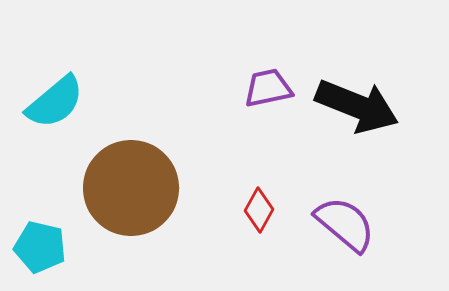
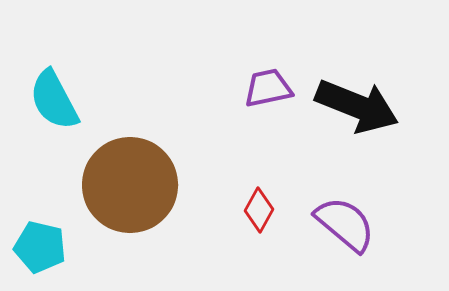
cyan semicircle: moved 1 px left, 2 px up; rotated 102 degrees clockwise
brown circle: moved 1 px left, 3 px up
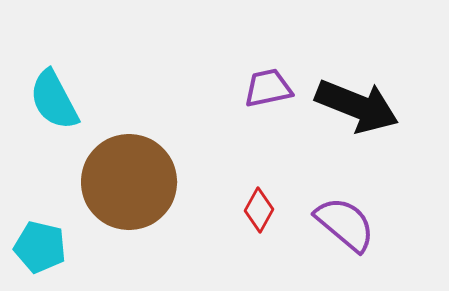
brown circle: moved 1 px left, 3 px up
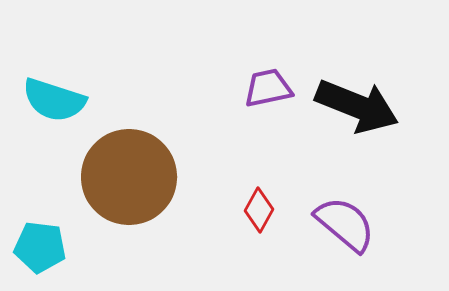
cyan semicircle: rotated 44 degrees counterclockwise
brown circle: moved 5 px up
cyan pentagon: rotated 6 degrees counterclockwise
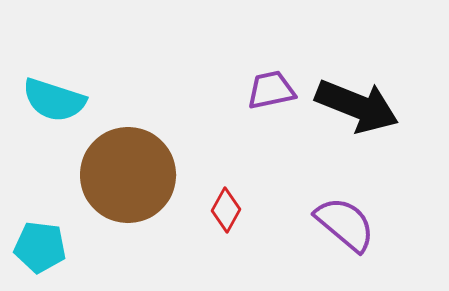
purple trapezoid: moved 3 px right, 2 px down
brown circle: moved 1 px left, 2 px up
red diamond: moved 33 px left
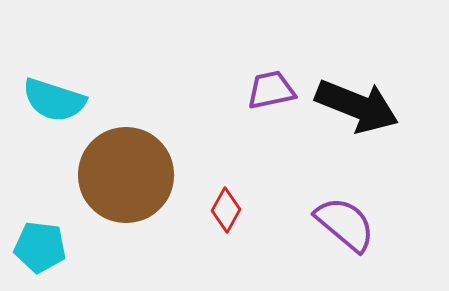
brown circle: moved 2 px left
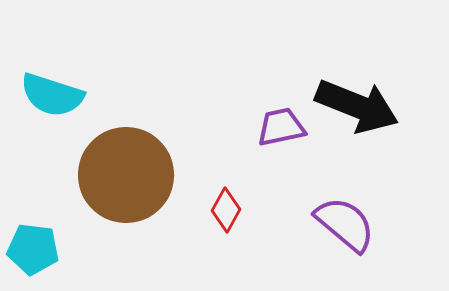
purple trapezoid: moved 10 px right, 37 px down
cyan semicircle: moved 2 px left, 5 px up
cyan pentagon: moved 7 px left, 2 px down
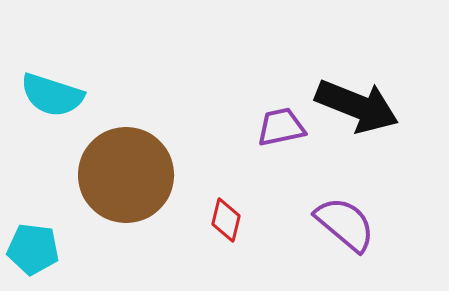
red diamond: moved 10 px down; rotated 15 degrees counterclockwise
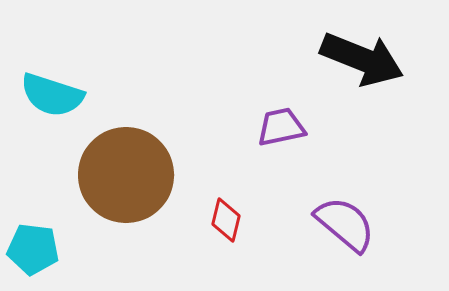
black arrow: moved 5 px right, 47 px up
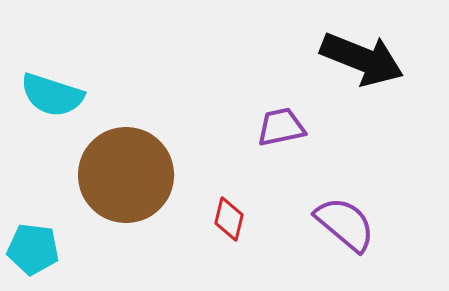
red diamond: moved 3 px right, 1 px up
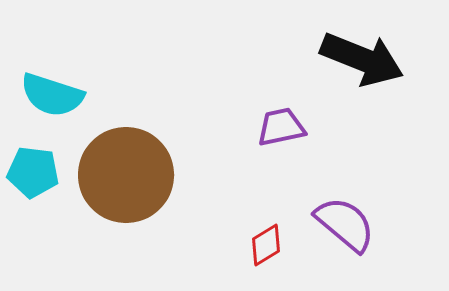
red diamond: moved 37 px right, 26 px down; rotated 45 degrees clockwise
cyan pentagon: moved 77 px up
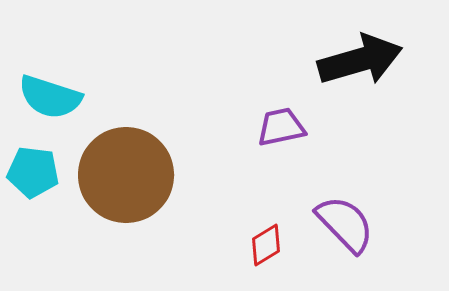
black arrow: moved 2 px left, 1 px down; rotated 38 degrees counterclockwise
cyan semicircle: moved 2 px left, 2 px down
purple semicircle: rotated 6 degrees clockwise
